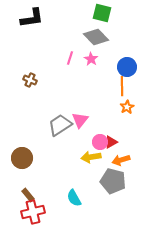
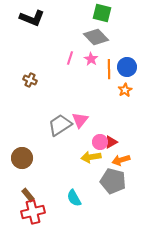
black L-shape: rotated 30 degrees clockwise
orange line: moved 13 px left, 17 px up
orange star: moved 2 px left, 17 px up
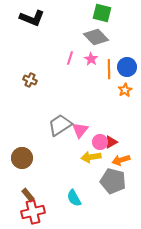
pink triangle: moved 10 px down
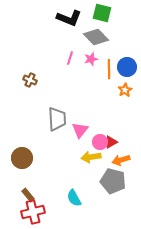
black L-shape: moved 37 px right
pink star: rotated 24 degrees clockwise
gray trapezoid: moved 3 px left, 6 px up; rotated 120 degrees clockwise
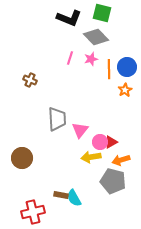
brown rectangle: moved 33 px right; rotated 40 degrees counterclockwise
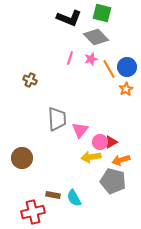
orange line: rotated 30 degrees counterclockwise
orange star: moved 1 px right, 1 px up
brown rectangle: moved 8 px left
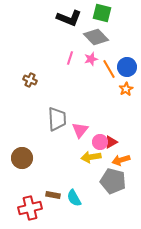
red cross: moved 3 px left, 4 px up
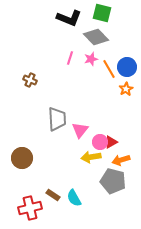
brown rectangle: rotated 24 degrees clockwise
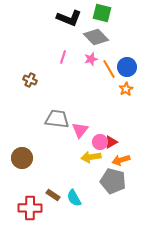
pink line: moved 7 px left, 1 px up
gray trapezoid: rotated 80 degrees counterclockwise
red cross: rotated 15 degrees clockwise
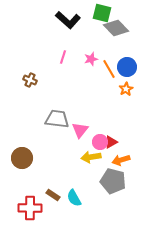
black L-shape: moved 1 px left, 2 px down; rotated 20 degrees clockwise
gray diamond: moved 20 px right, 9 px up
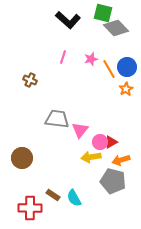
green square: moved 1 px right
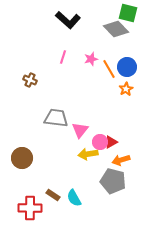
green square: moved 25 px right
gray diamond: moved 1 px down
gray trapezoid: moved 1 px left, 1 px up
yellow arrow: moved 3 px left, 3 px up
